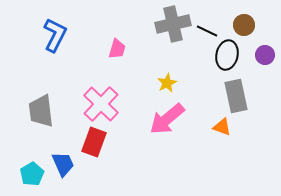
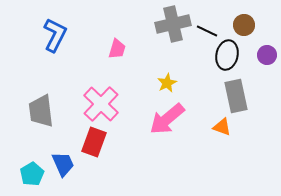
purple circle: moved 2 px right
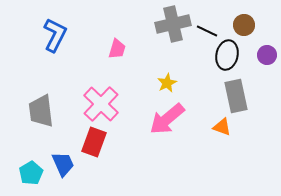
cyan pentagon: moved 1 px left, 1 px up
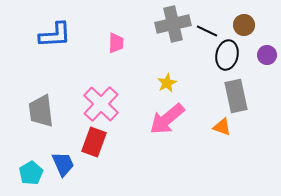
blue L-shape: rotated 60 degrees clockwise
pink trapezoid: moved 1 px left, 6 px up; rotated 15 degrees counterclockwise
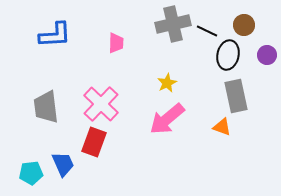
black ellipse: moved 1 px right
gray trapezoid: moved 5 px right, 4 px up
cyan pentagon: rotated 25 degrees clockwise
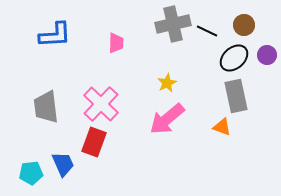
black ellipse: moved 6 px right, 3 px down; rotated 36 degrees clockwise
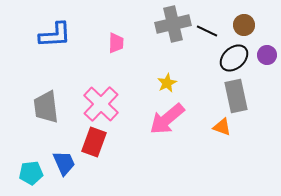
blue trapezoid: moved 1 px right, 1 px up
